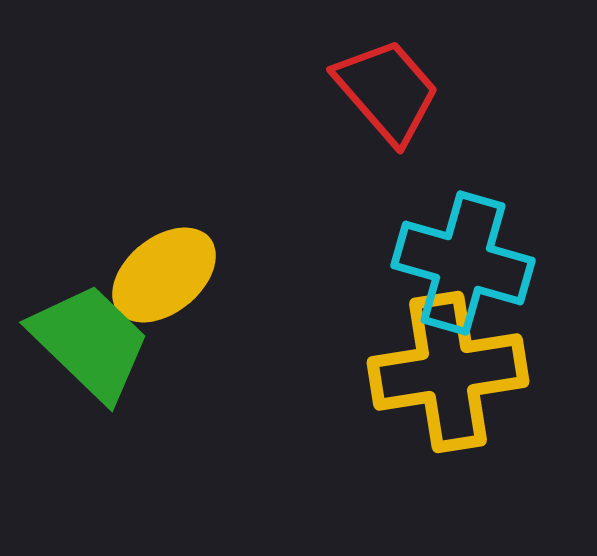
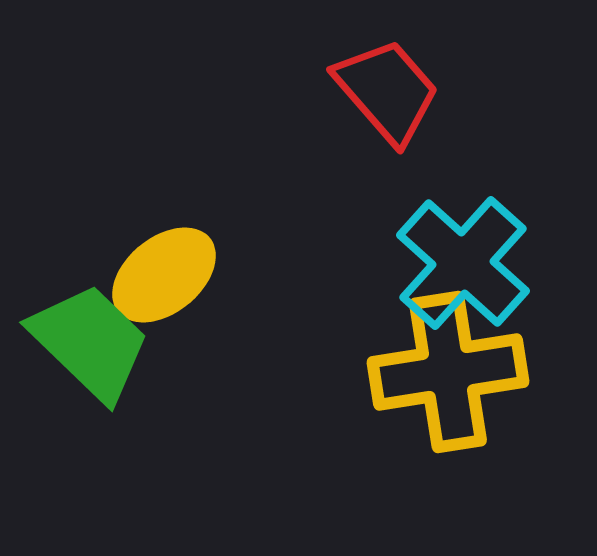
cyan cross: rotated 26 degrees clockwise
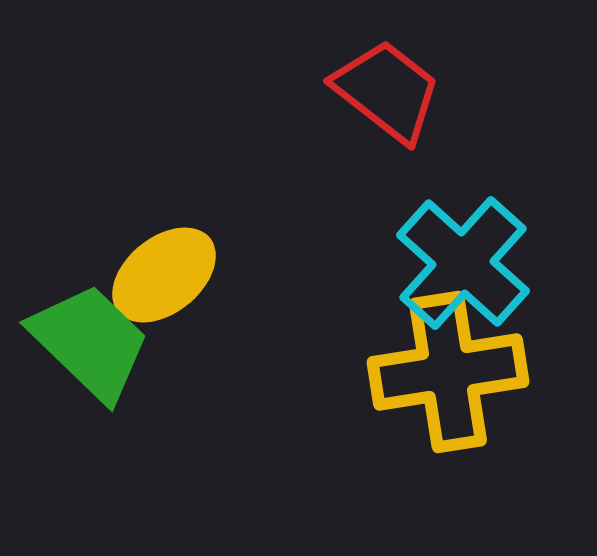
red trapezoid: rotated 11 degrees counterclockwise
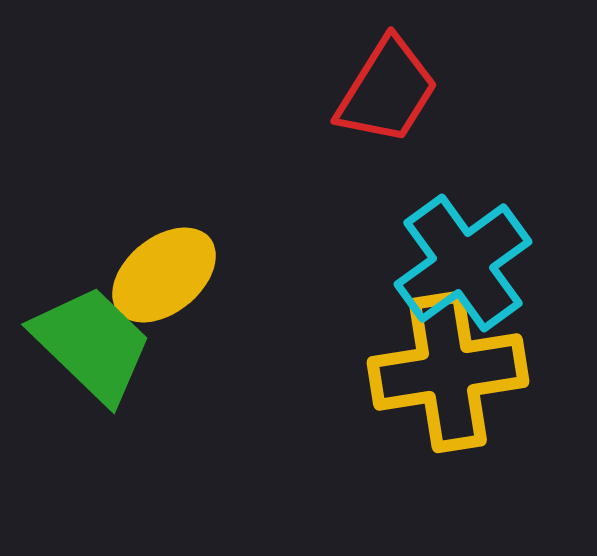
red trapezoid: rotated 84 degrees clockwise
cyan cross: rotated 12 degrees clockwise
green trapezoid: moved 2 px right, 2 px down
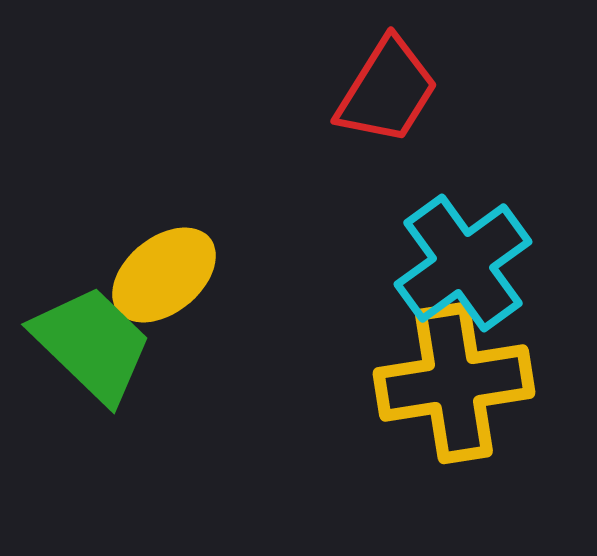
yellow cross: moved 6 px right, 11 px down
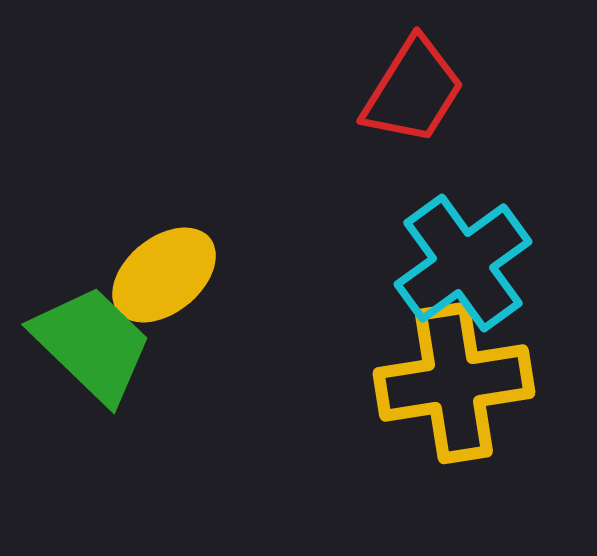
red trapezoid: moved 26 px right
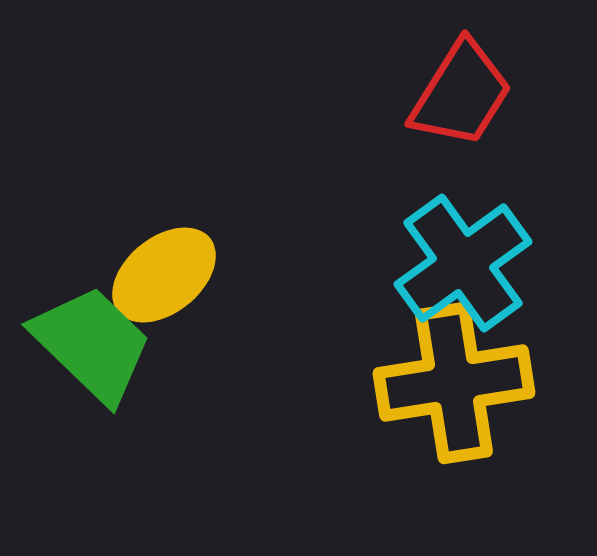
red trapezoid: moved 48 px right, 3 px down
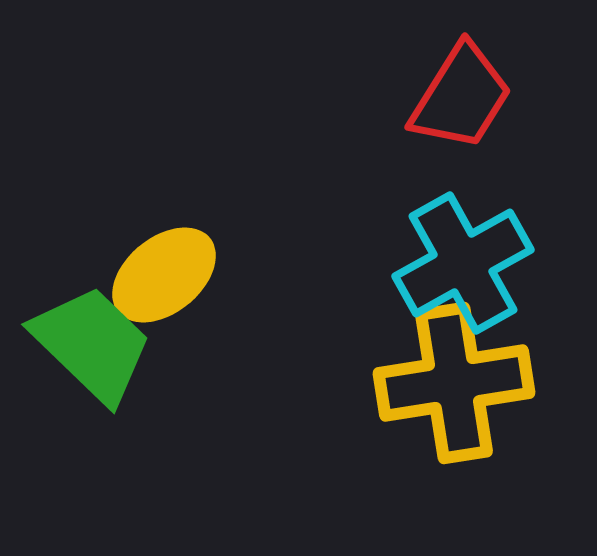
red trapezoid: moved 3 px down
cyan cross: rotated 7 degrees clockwise
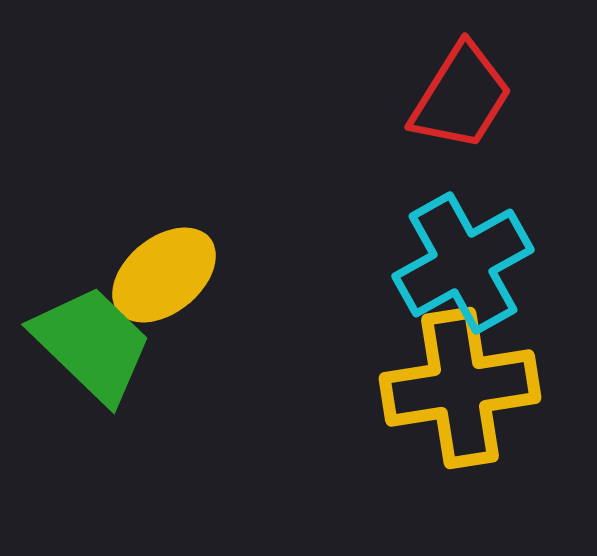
yellow cross: moved 6 px right, 5 px down
